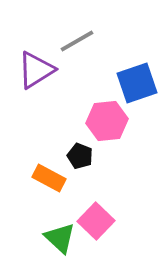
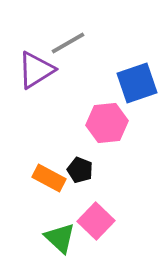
gray line: moved 9 px left, 2 px down
pink hexagon: moved 2 px down
black pentagon: moved 14 px down
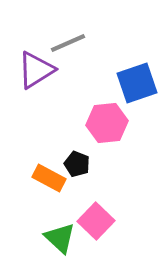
gray line: rotated 6 degrees clockwise
black pentagon: moved 3 px left, 6 px up
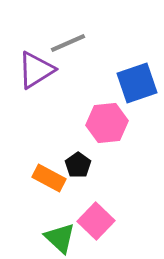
black pentagon: moved 1 px right, 1 px down; rotated 15 degrees clockwise
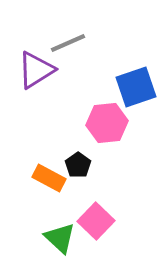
blue square: moved 1 px left, 4 px down
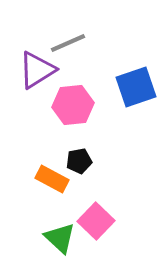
purple triangle: moved 1 px right
pink hexagon: moved 34 px left, 18 px up
black pentagon: moved 1 px right, 4 px up; rotated 25 degrees clockwise
orange rectangle: moved 3 px right, 1 px down
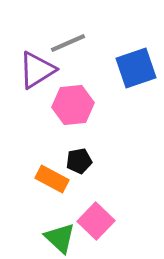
blue square: moved 19 px up
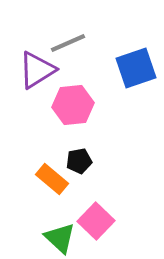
orange rectangle: rotated 12 degrees clockwise
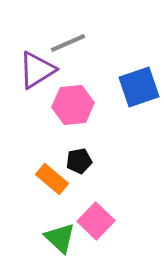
blue square: moved 3 px right, 19 px down
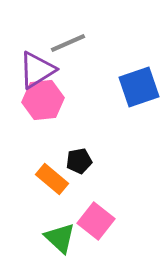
pink hexagon: moved 30 px left, 5 px up
pink square: rotated 6 degrees counterclockwise
